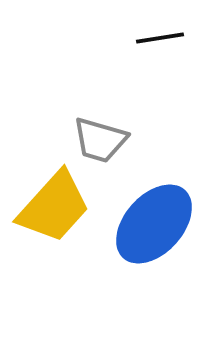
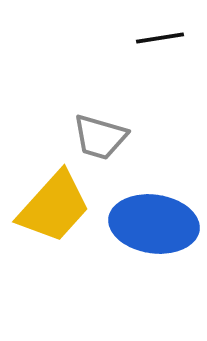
gray trapezoid: moved 3 px up
blue ellipse: rotated 56 degrees clockwise
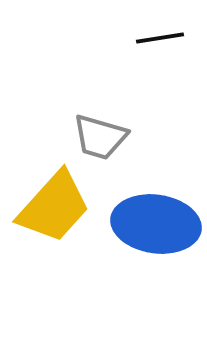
blue ellipse: moved 2 px right
